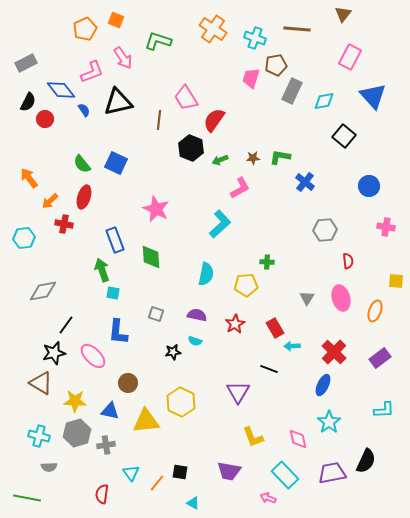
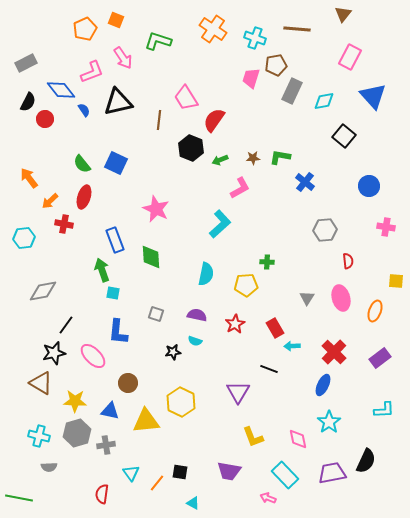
green line at (27, 498): moved 8 px left
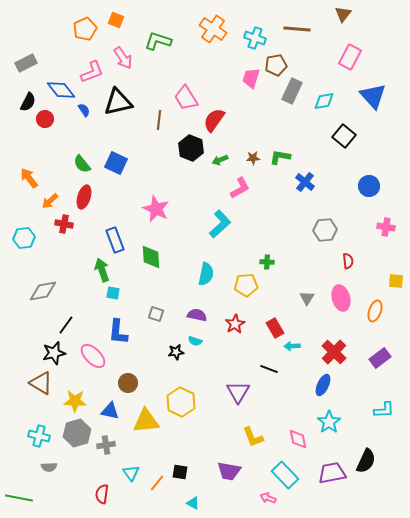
black star at (173, 352): moved 3 px right
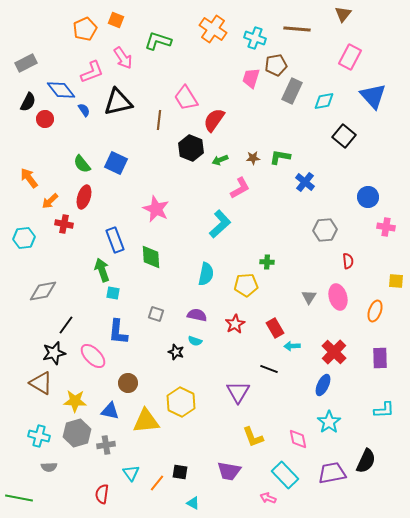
blue circle at (369, 186): moved 1 px left, 11 px down
gray triangle at (307, 298): moved 2 px right, 1 px up
pink ellipse at (341, 298): moved 3 px left, 1 px up
black star at (176, 352): rotated 28 degrees clockwise
purple rectangle at (380, 358): rotated 55 degrees counterclockwise
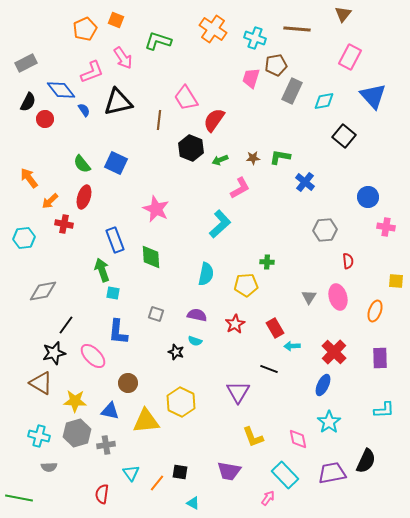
pink arrow at (268, 498): rotated 105 degrees clockwise
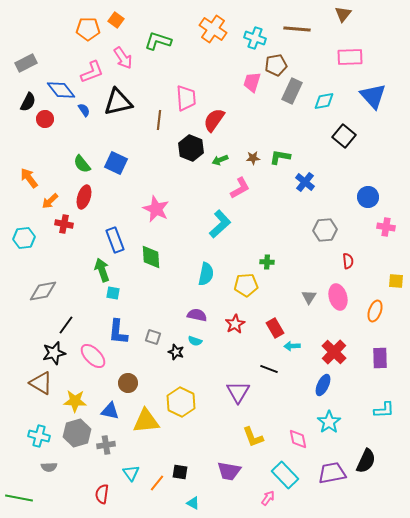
orange square at (116, 20): rotated 14 degrees clockwise
orange pentagon at (85, 29): moved 3 px right; rotated 25 degrees clockwise
pink rectangle at (350, 57): rotated 60 degrees clockwise
pink trapezoid at (251, 78): moved 1 px right, 4 px down
pink trapezoid at (186, 98): rotated 152 degrees counterclockwise
gray square at (156, 314): moved 3 px left, 23 px down
